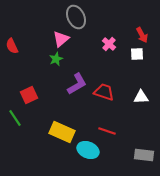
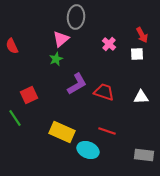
gray ellipse: rotated 30 degrees clockwise
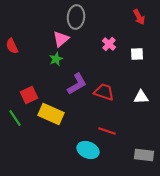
red arrow: moved 3 px left, 18 px up
yellow rectangle: moved 11 px left, 18 px up
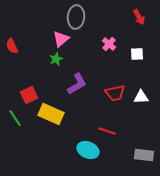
red trapezoid: moved 11 px right, 1 px down; rotated 150 degrees clockwise
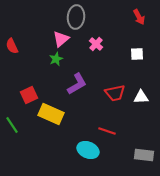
pink cross: moved 13 px left
green line: moved 3 px left, 7 px down
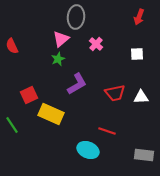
red arrow: rotated 49 degrees clockwise
green star: moved 2 px right
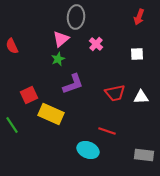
purple L-shape: moved 4 px left; rotated 10 degrees clockwise
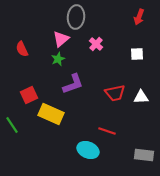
red semicircle: moved 10 px right, 3 px down
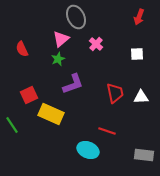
gray ellipse: rotated 30 degrees counterclockwise
red trapezoid: rotated 90 degrees counterclockwise
